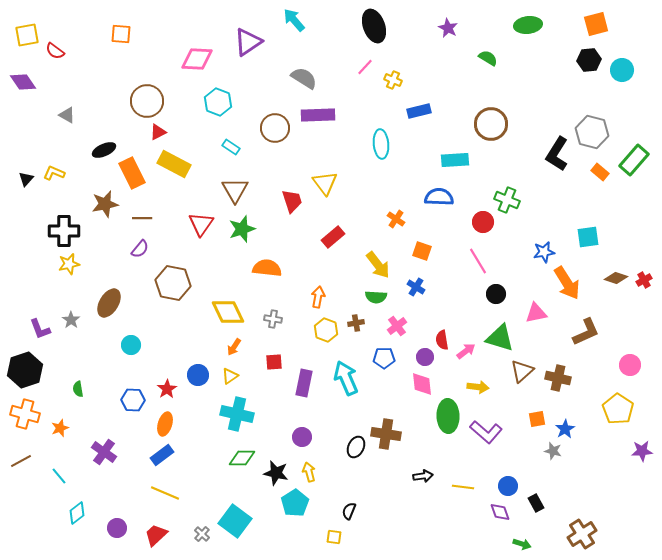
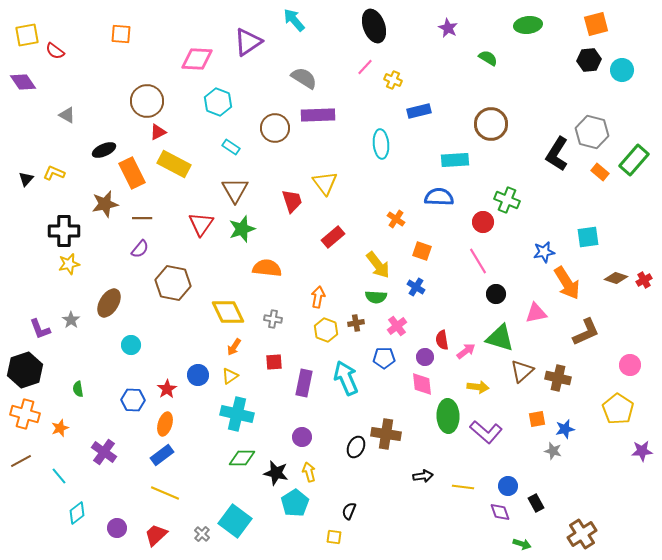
blue star at (565, 429): rotated 18 degrees clockwise
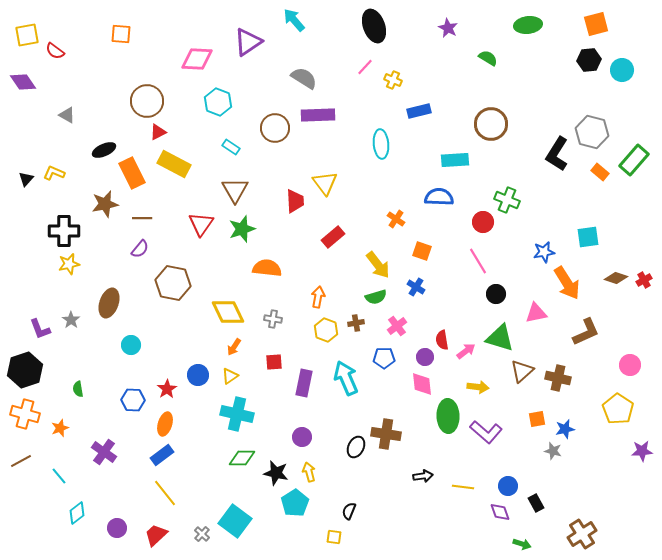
red trapezoid at (292, 201): moved 3 px right; rotated 15 degrees clockwise
green semicircle at (376, 297): rotated 20 degrees counterclockwise
brown ellipse at (109, 303): rotated 12 degrees counterclockwise
yellow line at (165, 493): rotated 28 degrees clockwise
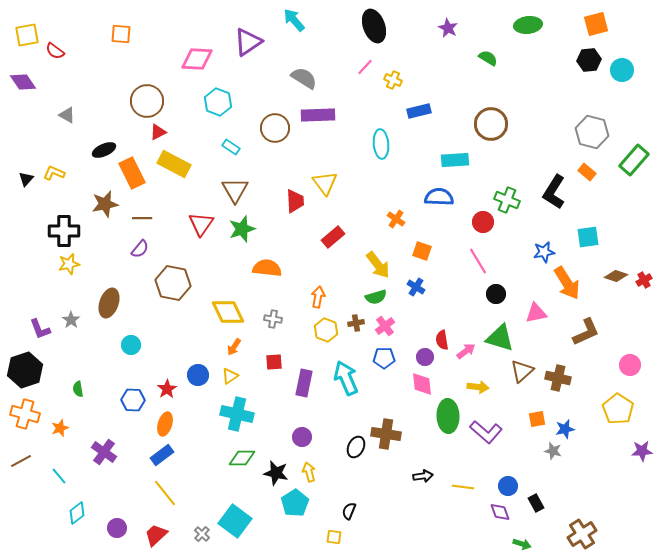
black L-shape at (557, 154): moved 3 px left, 38 px down
orange rectangle at (600, 172): moved 13 px left
brown diamond at (616, 278): moved 2 px up
pink cross at (397, 326): moved 12 px left
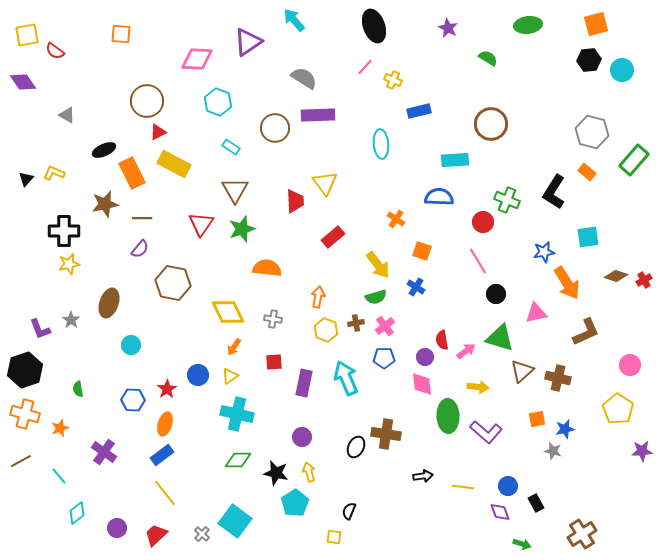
green diamond at (242, 458): moved 4 px left, 2 px down
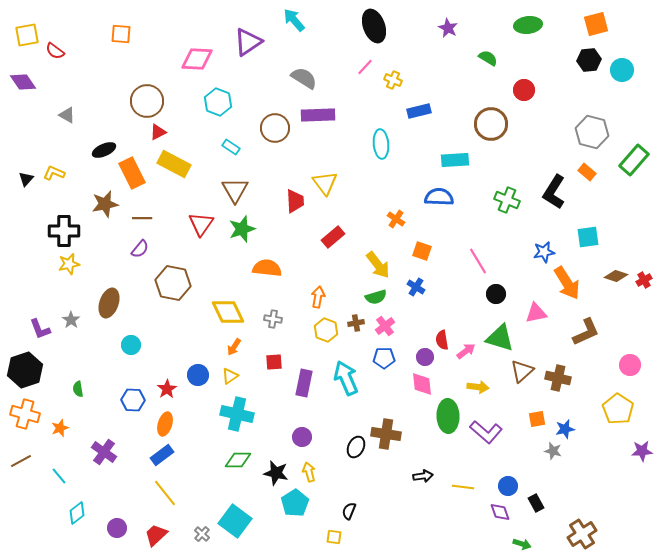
red circle at (483, 222): moved 41 px right, 132 px up
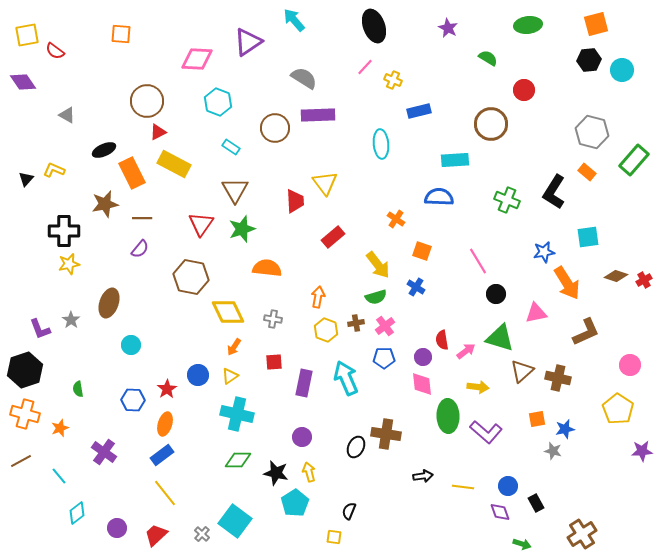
yellow L-shape at (54, 173): moved 3 px up
brown hexagon at (173, 283): moved 18 px right, 6 px up
purple circle at (425, 357): moved 2 px left
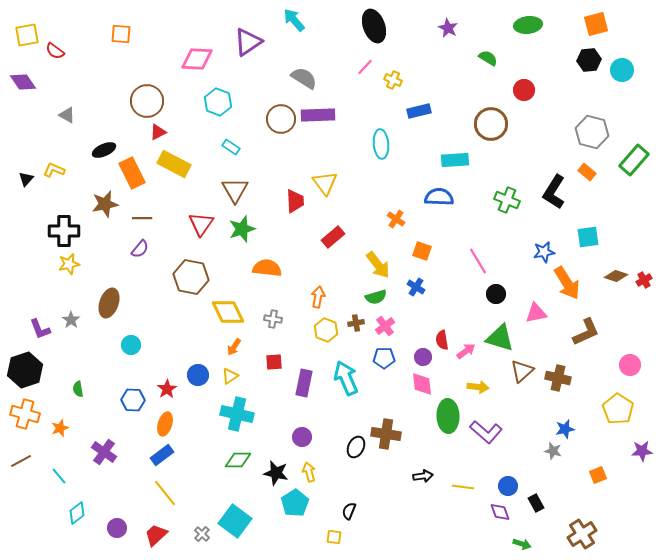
brown circle at (275, 128): moved 6 px right, 9 px up
orange square at (537, 419): moved 61 px right, 56 px down; rotated 12 degrees counterclockwise
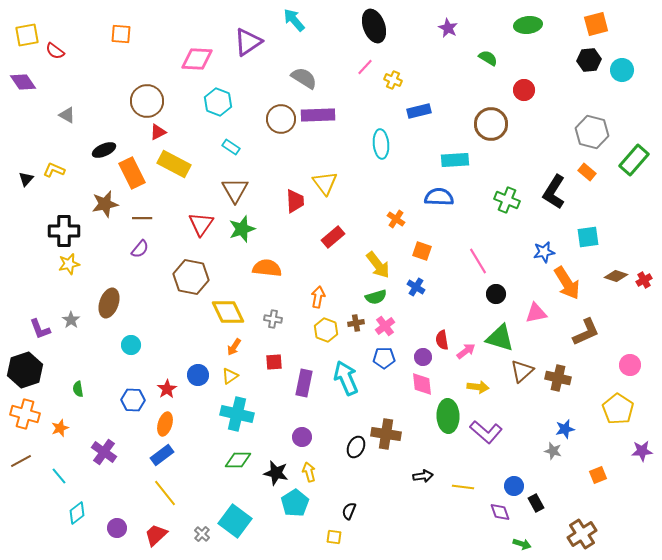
blue circle at (508, 486): moved 6 px right
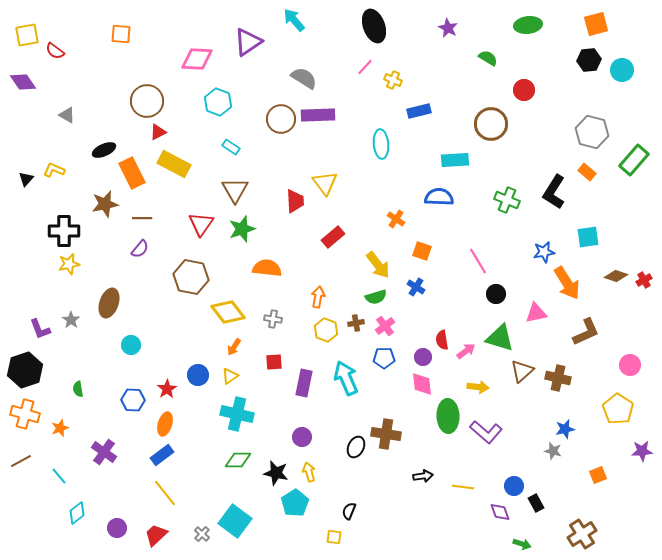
yellow diamond at (228, 312): rotated 12 degrees counterclockwise
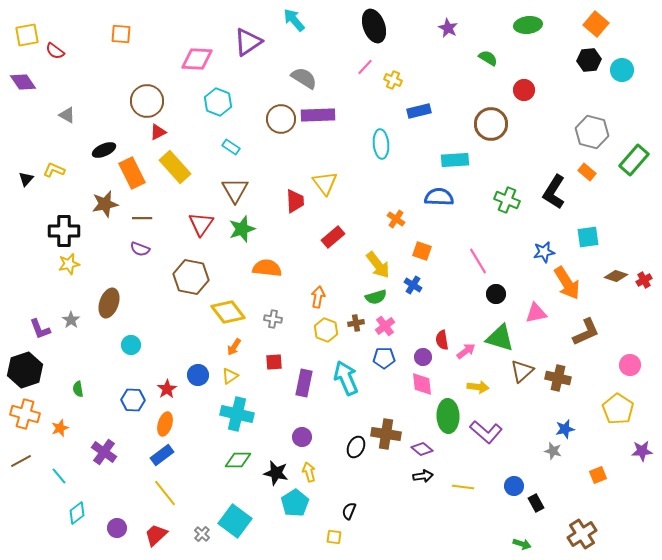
orange square at (596, 24): rotated 35 degrees counterclockwise
yellow rectangle at (174, 164): moved 1 px right, 3 px down; rotated 20 degrees clockwise
purple semicircle at (140, 249): rotated 72 degrees clockwise
blue cross at (416, 287): moved 3 px left, 2 px up
purple diamond at (500, 512): moved 78 px left, 63 px up; rotated 30 degrees counterclockwise
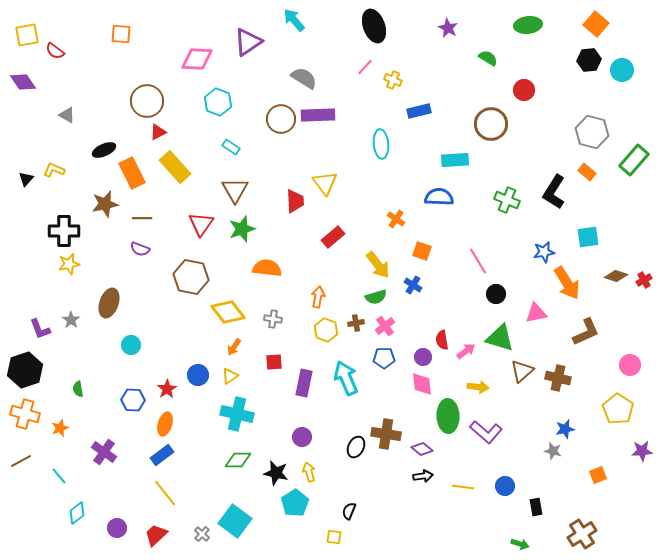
blue circle at (514, 486): moved 9 px left
black rectangle at (536, 503): moved 4 px down; rotated 18 degrees clockwise
green arrow at (522, 544): moved 2 px left
